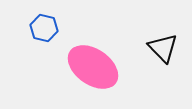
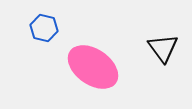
black triangle: rotated 8 degrees clockwise
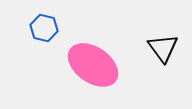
pink ellipse: moved 2 px up
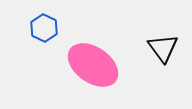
blue hexagon: rotated 12 degrees clockwise
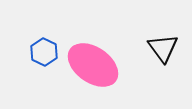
blue hexagon: moved 24 px down
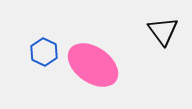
black triangle: moved 17 px up
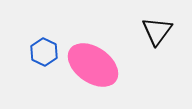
black triangle: moved 6 px left; rotated 12 degrees clockwise
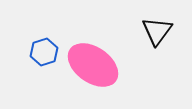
blue hexagon: rotated 16 degrees clockwise
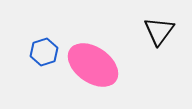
black triangle: moved 2 px right
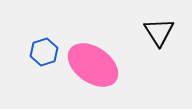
black triangle: moved 1 px down; rotated 8 degrees counterclockwise
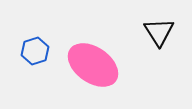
blue hexagon: moved 9 px left, 1 px up
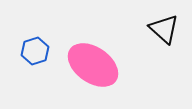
black triangle: moved 5 px right, 3 px up; rotated 16 degrees counterclockwise
